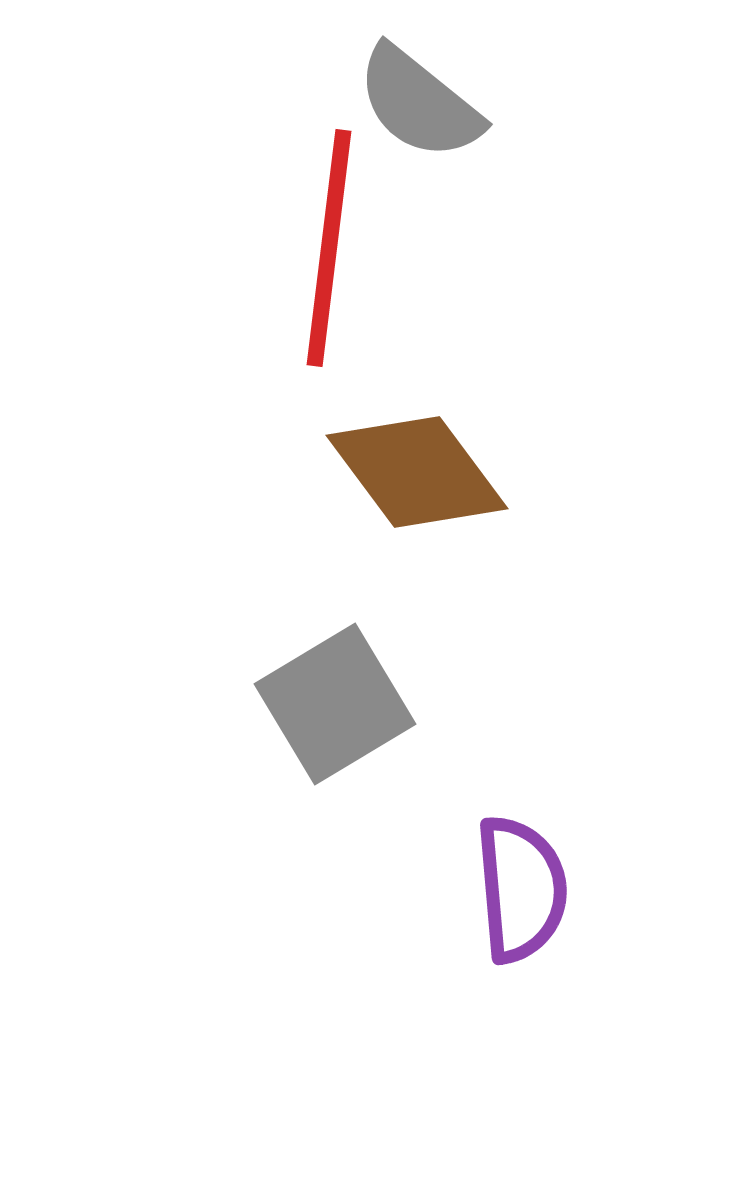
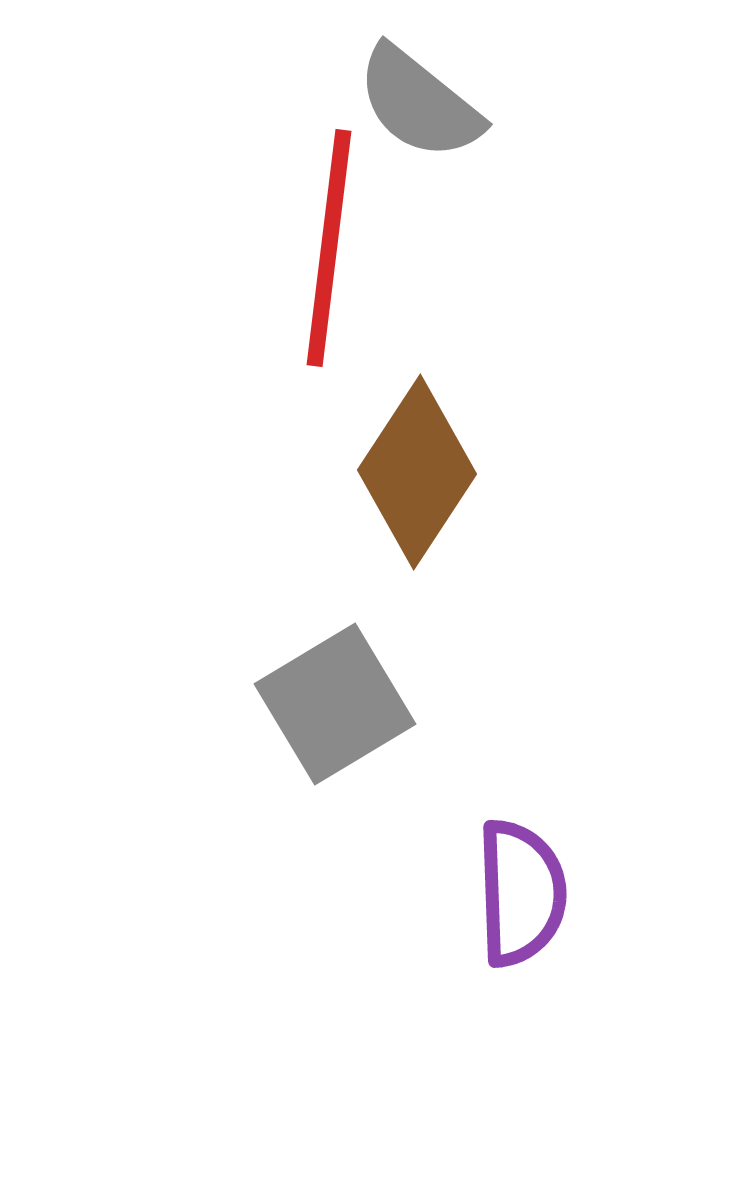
brown diamond: rotated 70 degrees clockwise
purple semicircle: moved 4 px down; rotated 3 degrees clockwise
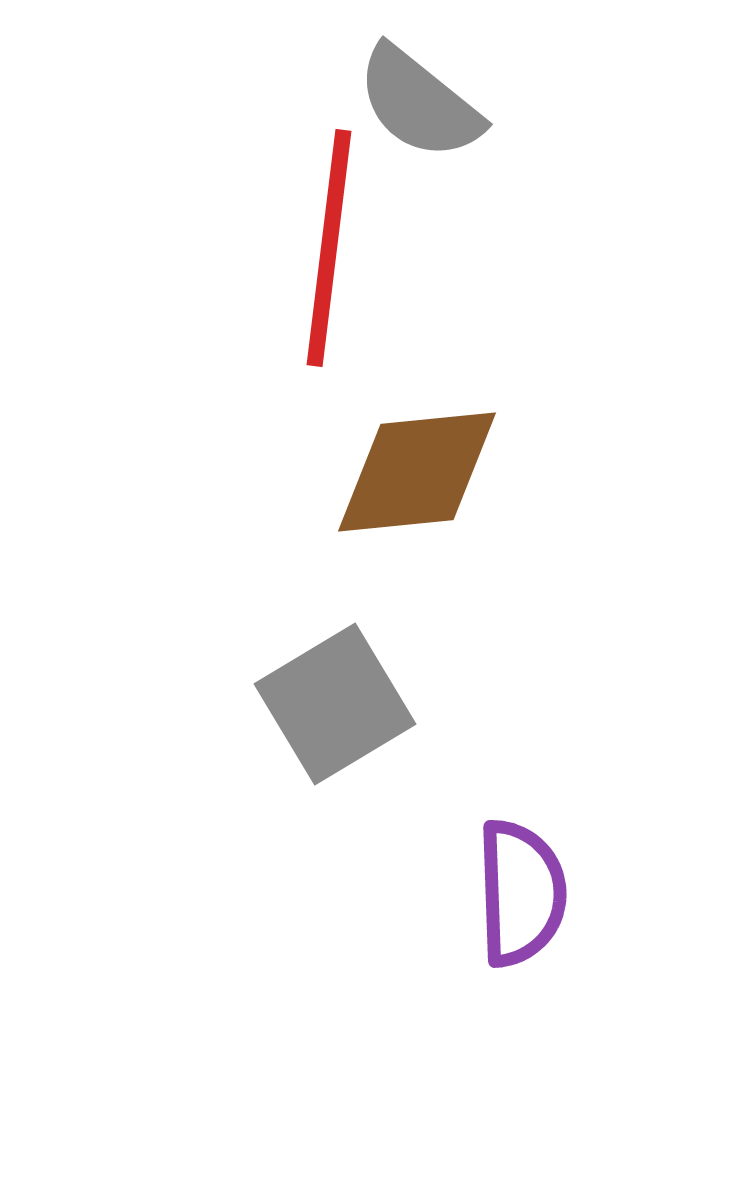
brown diamond: rotated 51 degrees clockwise
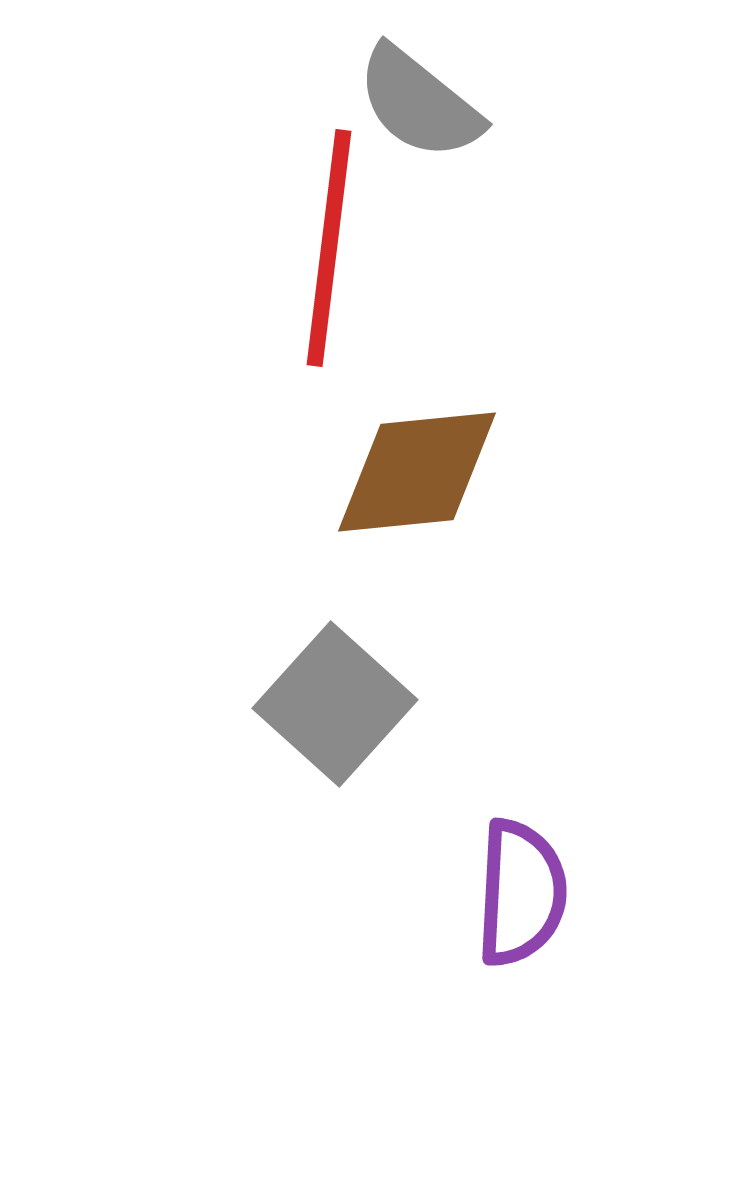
gray square: rotated 17 degrees counterclockwise
purple semicircle: rotated 5 degrees clockwise
